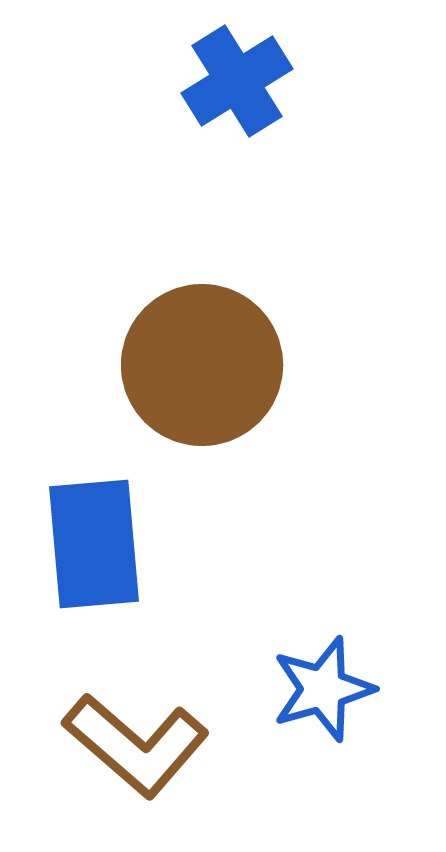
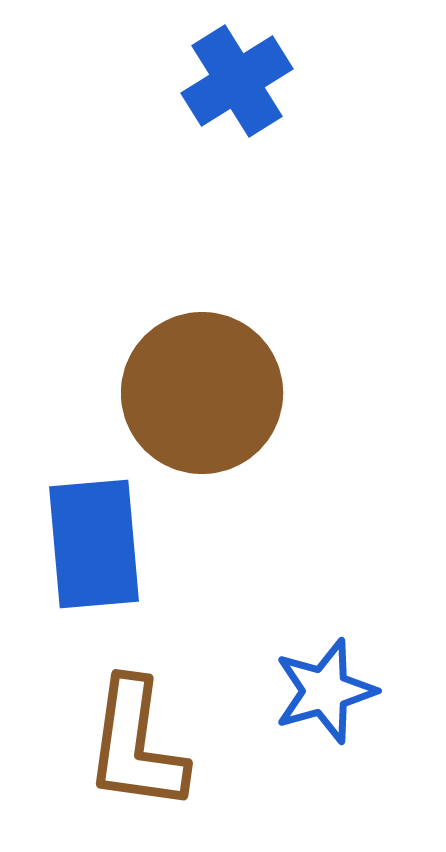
brown circle: moved 28 px down
blue star: moved 2 px right, 2 px down
brown L-shape: rotated 57 degrees clockwise
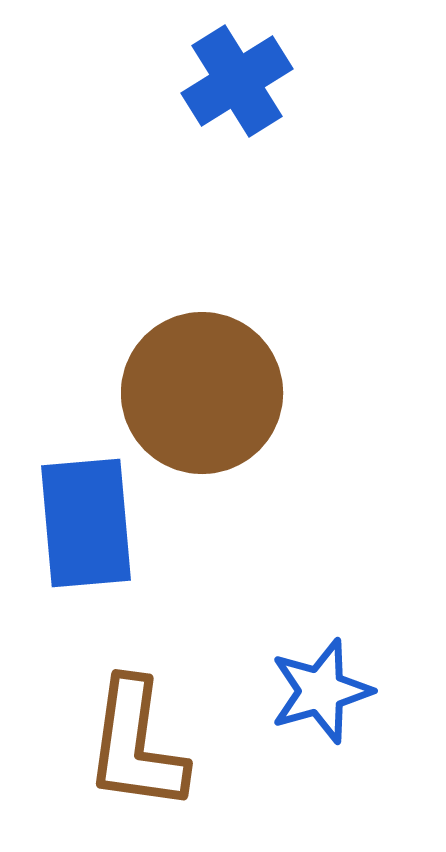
blue rectangle: moved 8 px left, 21 px up
blue star: moved 4 px left
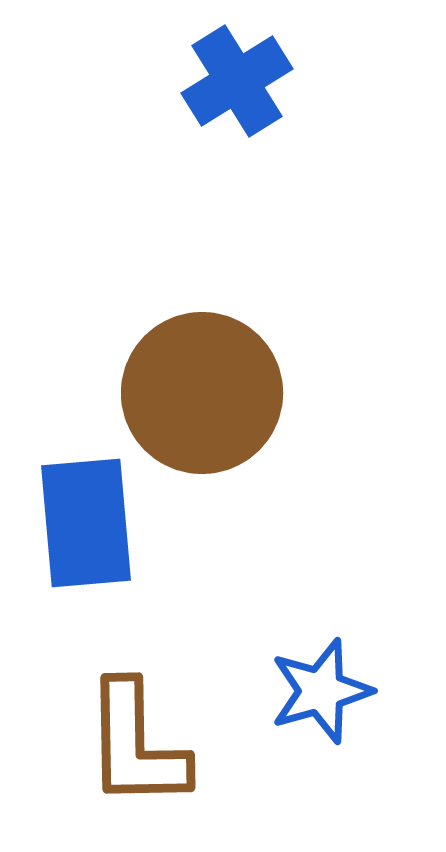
brown L-shape: rotated 9 degrees counterclockwise
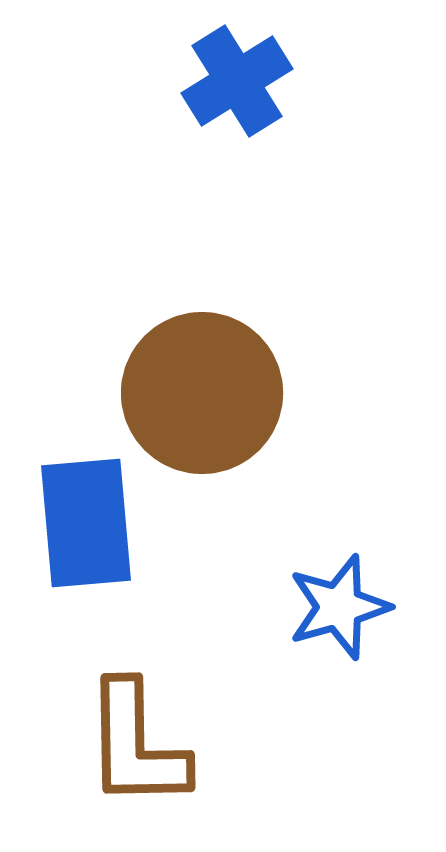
blue star: moved 18 px right, 84 px up
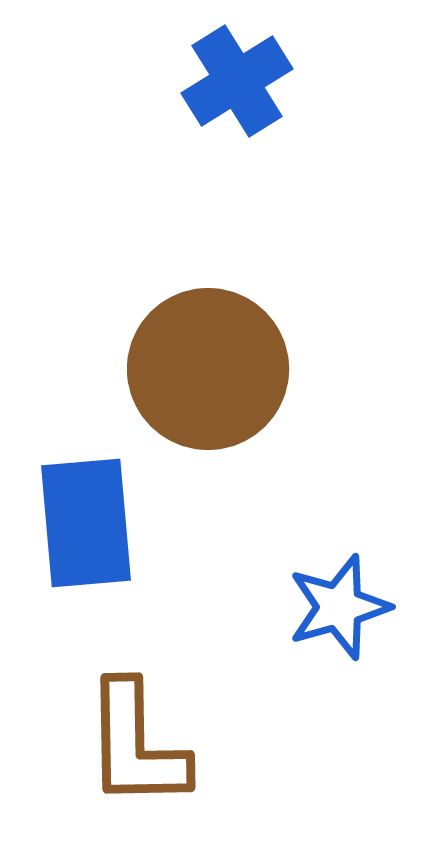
brown circle: moved 6 px right, 24 px up
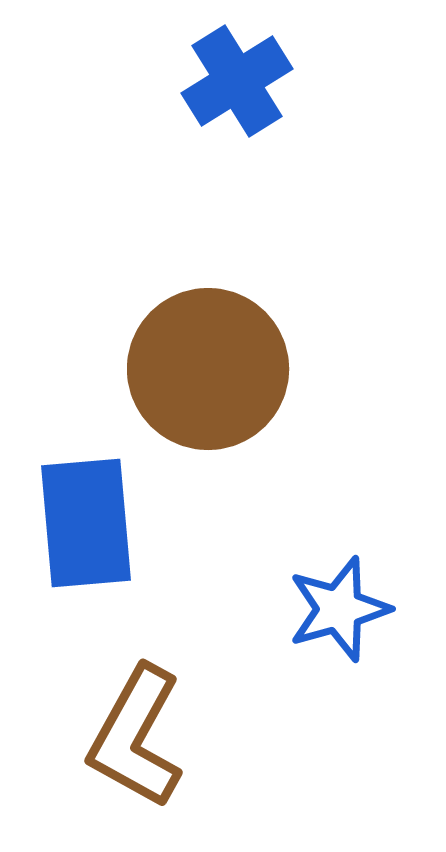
blue star: moved 2 px down
brown L-shape: moved 8 px up; rotated 30 degrees clockwise
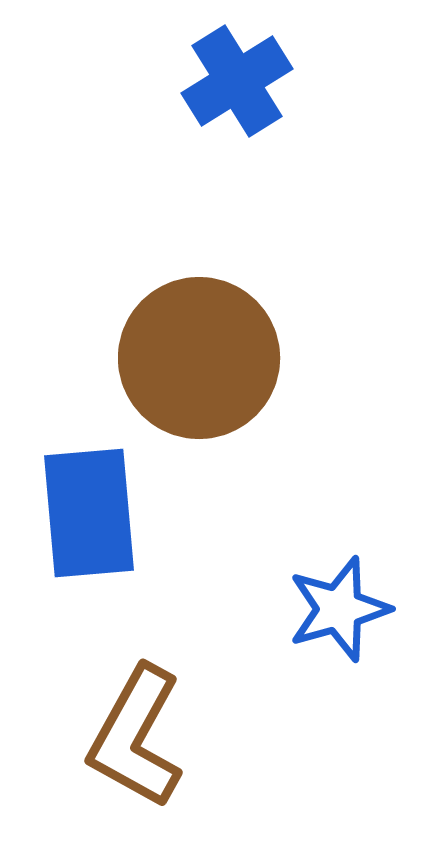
brown circle: moved 9 px left, 11 px up
blue rectangle: moved 3 px right, 10 px up
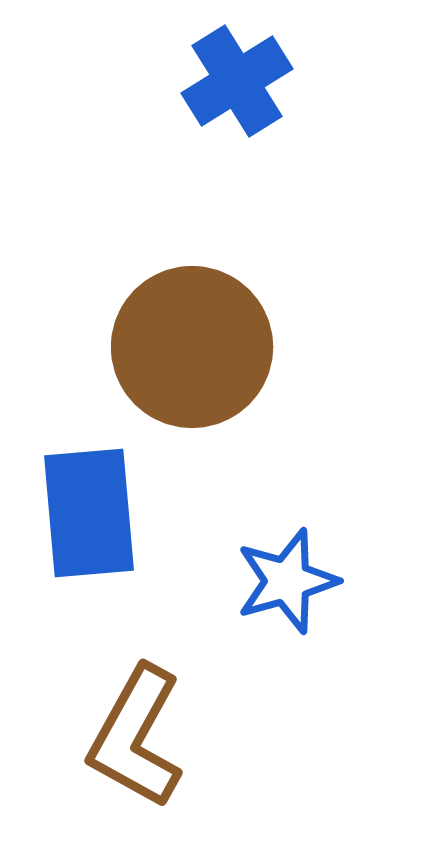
brown circle: moved 7 px left, 11 px up
blue star: moved 52 px left, 28 px up
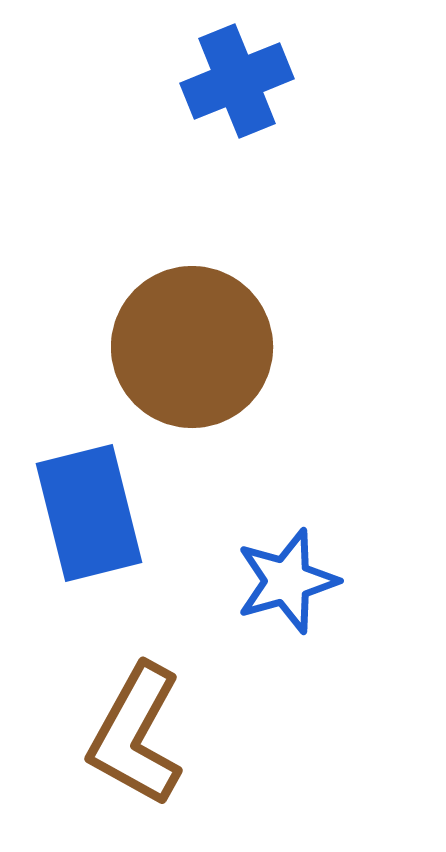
blue cross: rotated 10 degrees clockwise
blue rectangle: rotated 9 degrees counterclockwise
brown L-shape: moved 2 px up
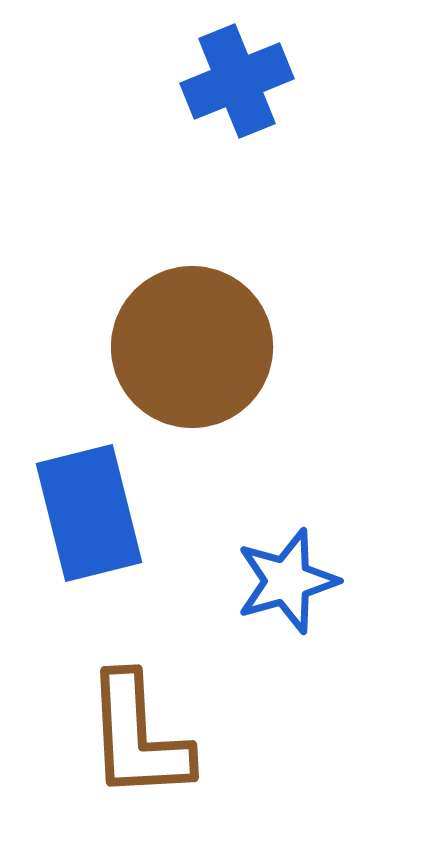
brown L-shape: moved 2 px right, 2 px down; rotated 32 degrees counterclockwise
